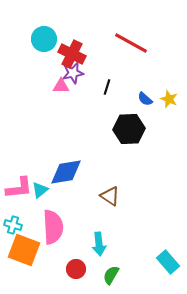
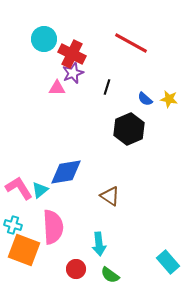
purple star: rotated 10 degrees counterclockwise
pink triangle: moved 4 px left, 2 px down
yellow star: rotated 12 degrees counterclockwise
black hexagon: rotated 20 degrees counterclockwise
pink L-shape: rotated 116 degrees counterclockwise
green semicircle: moved 1 px left; rotated 84 degrees counterclockwise
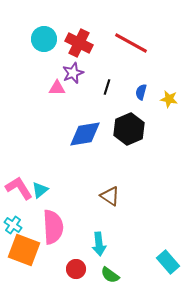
red cross: moved 7 px right, 11 px up
blue semicircle: moved 4 px left, 7 px up; rotated 63 degrees clockwise
blue diamond: moved 19 px right, 38 px up
cyan cross: rotated 18 degrees clockwise
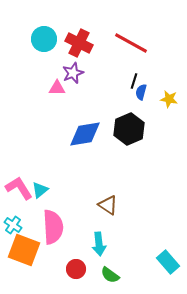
black line: moved 27 px right, 6 px up
brown triangle: moved 2 px left, 9 px down
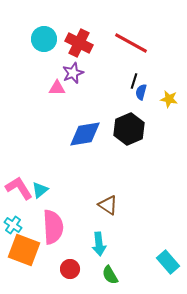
red circle: moved 6 px left
green semicircle: rotated 24 degrees clockwise
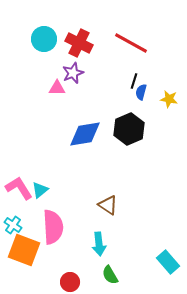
red circle: moved 13 px down
